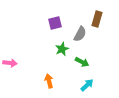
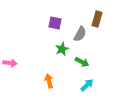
purple square: rotated 24 degrees clockwise
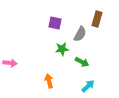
green star: rotated 16 degrees clockwise
cyan arrow: moved 1 px right, 1 px down
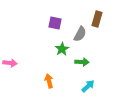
green star: rotated 24 degrees counterclockwise
green arrow: rotated 24 degrees counterclockwise
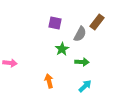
brown rectangle: moved 3 px down; rotated 21 degrees clockwise
cyan arrow: moved 3 px left
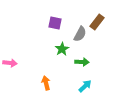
orange arrow: moved 3 px left, 2 px down
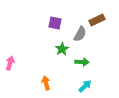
brown rectangle: moved 2 px up; rotated 28 degrees clockwise
pink arrow: rotated 80 degrees counterclockwise
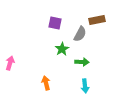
brown rectangle: rotated 14 degrees clockwise
cyan arrow: rotated 128 degrees clockwise
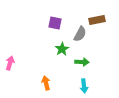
cyan arrow: moved 1 px left
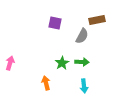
gray semicircle: moved 2 px right, 2 px down
green star: moved 14 px down
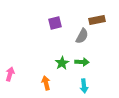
purple square: rotated 24 degrees counterclockwise
pink arrow: moved 11 px down
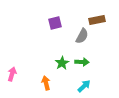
pink arrow: moved 2 px right
cyan arrow: rotated 128 degrees counterclockwise
